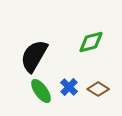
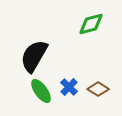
green diamond: moved 18 px up
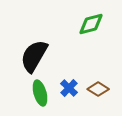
blue cross: moved 1 px down
green ellipse: moved 1 px left, 2 px down; rotated 20 degrees clockwise
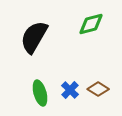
black semicircle: moved 19 px up
blue cross: moved 1 px right, 2 px down
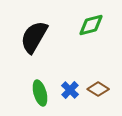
green diamond: moved 1 px down
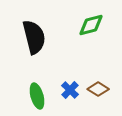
black semicircle: rotated 136 degrees clockwise
green ellipse: moved 3 px left, 3 px down
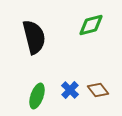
brown diamond: moved 1 px down; rotated 20 degrees clockwise
green ellipse: rotated 35 degrees clockwise
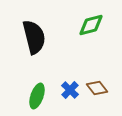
brown diamond: moved 1 px left, 2 px up
